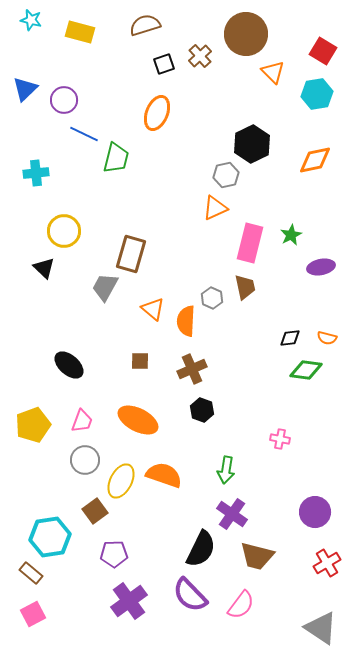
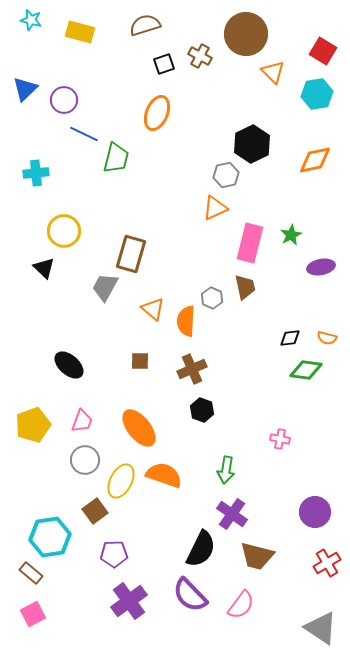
brown cross at (200, 56): rotated 20 degrees counterclockwise
orange ellipse at (138, 420): moved 1 px right, 8 px down; rotated 24 degrees clockwise
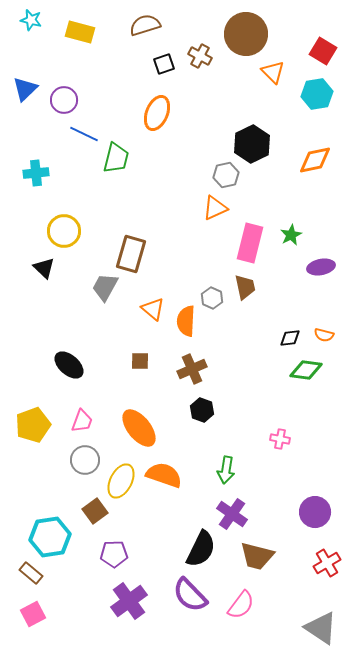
orange semicircle at (327, 338): moved 3 px left, 3 px up
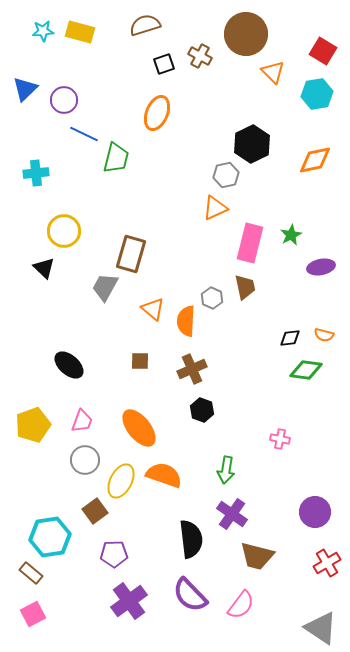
cyan star at (31, 20): moved 12 px right, 11 px down; rotated 20 degrees counterclockwise
black semicircle at (201, 549): moved 10 px left, 10 px up; rotated 33 degrees counterclockwise
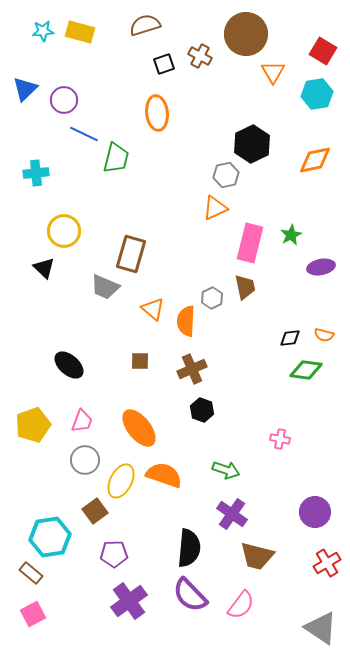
orange triangle at (273, 72): rotated 15 degrees clockwise
orange ellipse at (157, 113): rotated 28 degrees counterclockwise
gray trapezoid at (105, 287): rotated 96 degrees counterclockwise
gray hexagon at (212, 298): rotated 10 degrees clockwise
green arrow at (226, 470): rotated 80 degrees counterclockwise
black semicircle at (191, 539): moved 2 px left, 9 px down; rotated 12 degrees clockwise
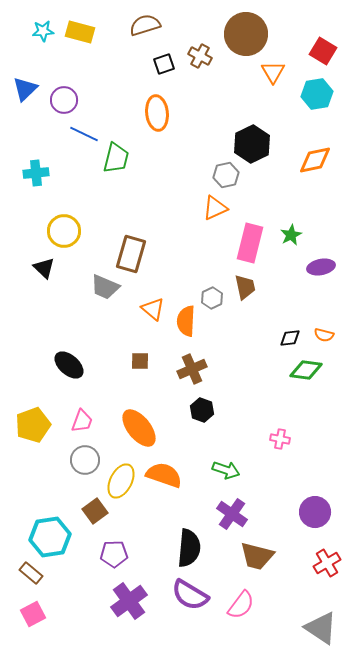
purple semicircle at (190, 595): rotated 15 degrees counterclockwise
